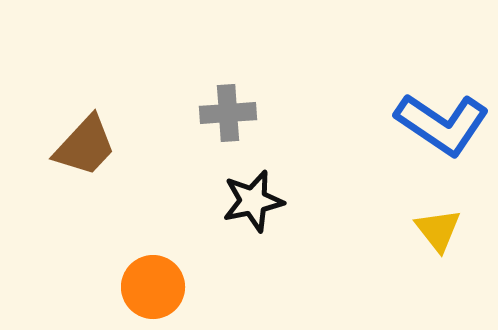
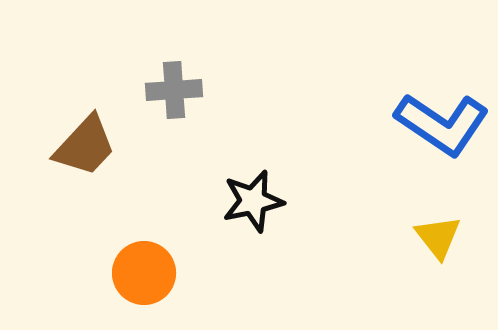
gray cross: moved 54 px left, 23 px up
yellow triangle: moved 7 px down
orange circle: moved 9 px left, 14 px up
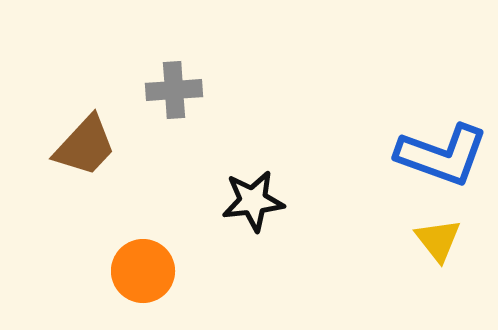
blue L-shape: moved 31 px down; rotated 14 degrees counterclockwise
black star: rotated 6 degrees clockwise
yellow triangle: moved 3 px down
orange circle: moved 1 px left, 2 px up
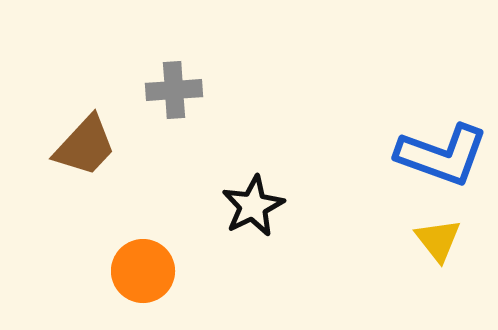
black star: moved 5 px down; rotated 20 degrees counterclockwise
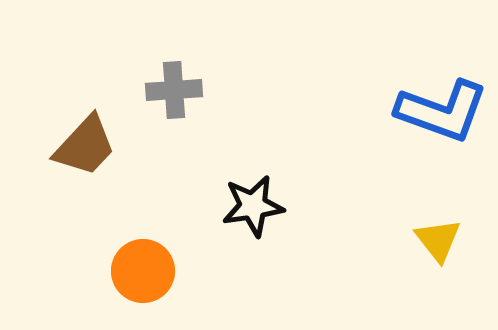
blue L-shape: moved 44 px up
black star: rotated 18 degrees clockwise
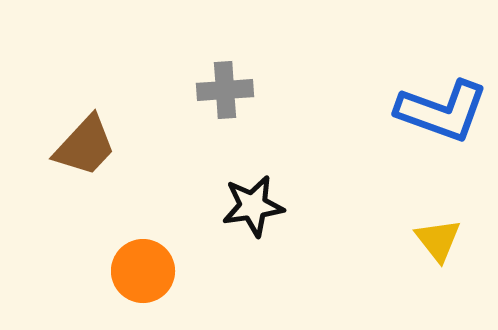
gray cross: moved 51 px right
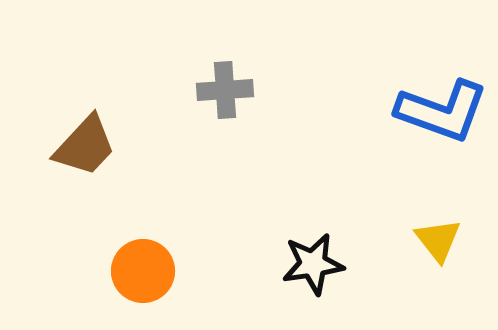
black star: moved 60 px right, 58 px down
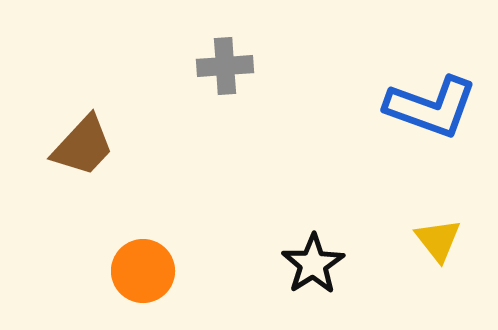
gray cross: moved 24 px up
blue L-shape: moved 11 px left, 4 px up
brown trapezoid: moved 2 px left
black star: rotated 24 degrees counterclockwise
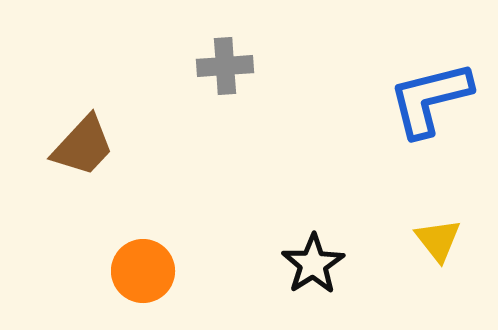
blue L-shape: moved 1 px left, 8 px up; rotated 146 degrees clockwise
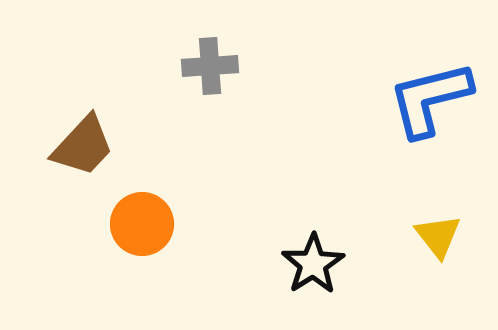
gray cross: moved 15 px left
yellow triangle: moved 4 px up
orange circle: moved 1 px left, 47 px up
